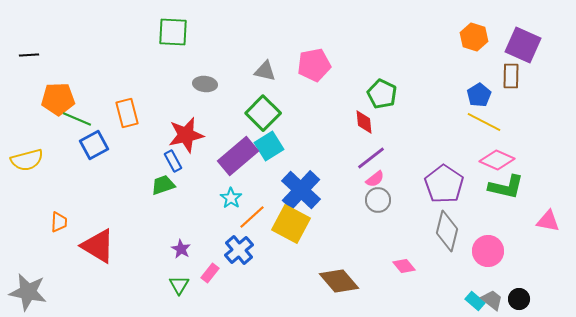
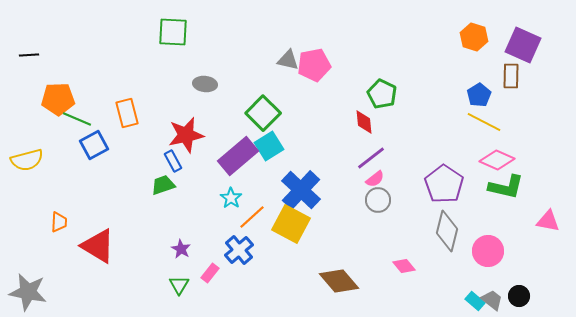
gray triangle at (265, 71): moved 23 px right, 11 px up
black circle at (519, 299): moved 3 px up
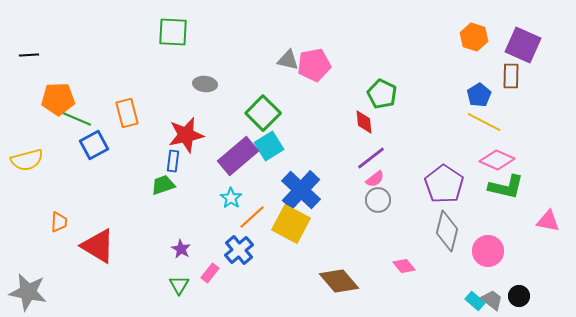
blue rectangle at (173, 161): rotated 35 degrees clockwise
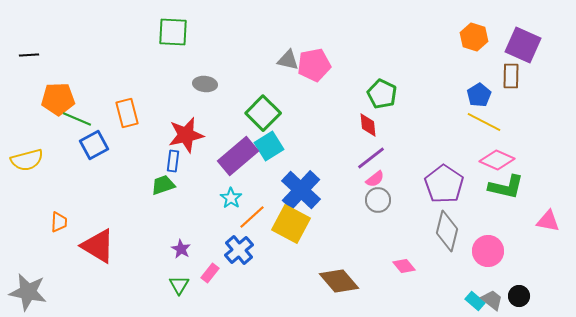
red diamond at (364, 122): moved 4 px right, 3 px down
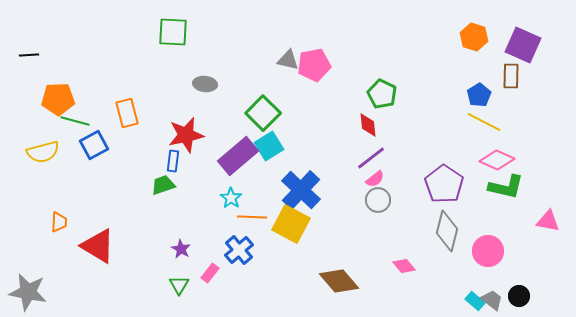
green line at (77, 119): moved 2 px left, 2 px down; rotated 8 degrees counterclockwise
yellow semicircle at (27, 160): moved 16 px right, 8 px up
orange line at (252, 217): rotated 44 degrees clockwise
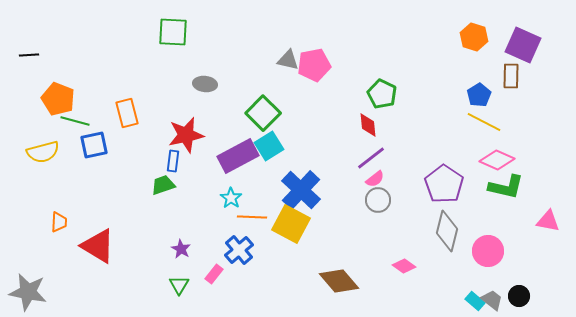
orange pentagon at (58, 99): rotated 24 degrees clockwise
blue square at (94, 145): rotated 16 degrees clockwise
purple rectangle at (238, 156): rotated 12 degrees clockwise
pink diamond at (404, 266): rotated 15 degrees counterclockwise
pink rectangle at (210, 273): moved 4 px right, 1 px down
